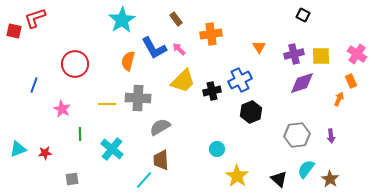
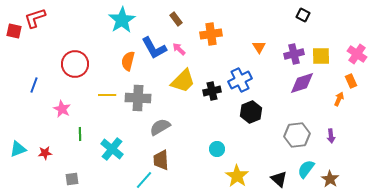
yellow line: moved 9 px up
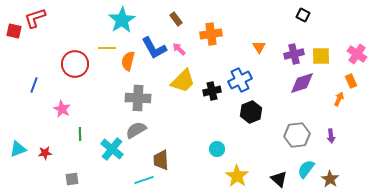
yellow line: moved 47 px up
gray semicircle: moved 24 px left, 3 px down
cyan line: rotated 30 degrees clockwise
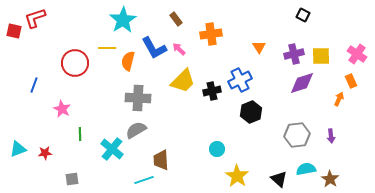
cyan star: moved 1 px right
red circle: moved 1 px up
cyan semicircle: rotated 42 degrees clockwise
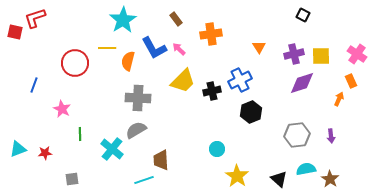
red square: moved 1 px right, 1 px down
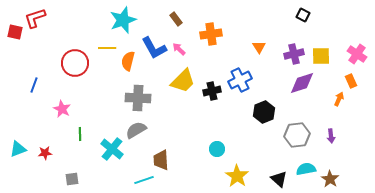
cyan star: rotated 12 degrees clockwise
black hexagon: moved 13 px right
